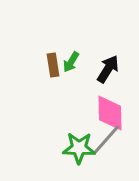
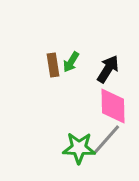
pink diamond: moved 3 px right, 7 px up
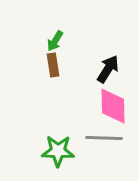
green arrow: moved 16 px left, 21 px up
gray line: moved 2 px left, 2 px up; rotated 51 degrees clockwise
green star: moved 21 px left, 3 px down
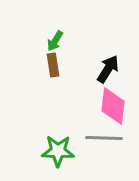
pink diamond: rotated 9 degrees clockwise
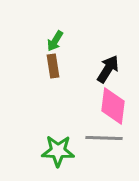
brown rectangle: moved 1 px down
